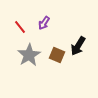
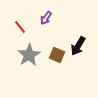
purple arrow: moved 2 px right, 5 px up
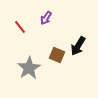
gray star: moved 13 px down
